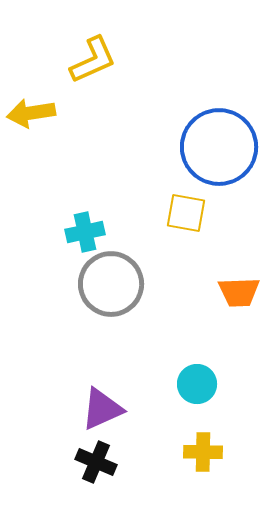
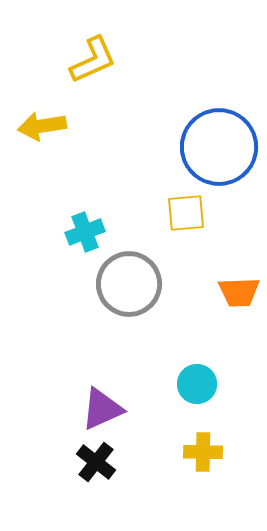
yellow arrow: moved 11 px right, 13 px down
yellow square: rotated 15 degrees counterclockwise
cyan cross: rotated 9 degrees counterclockwise
gray circle: moved 18 px right
black cross: rotated 15 degrees clockwise
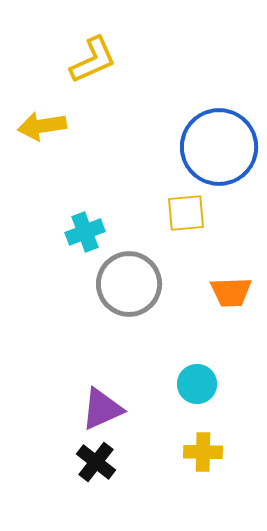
orange trapezoid: moved 8 px left
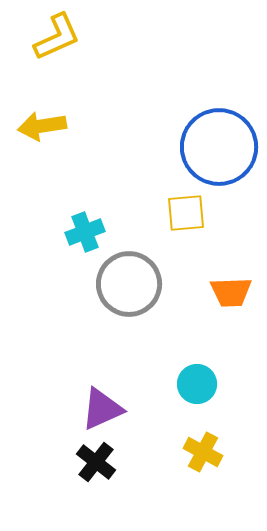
yellow L-shape: moved 36 px left, 23 px up
yellow cross: rotated 27 degrees clockwise
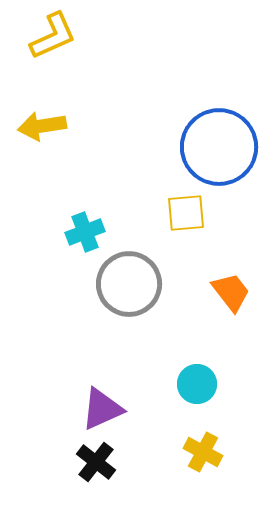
yellow L-shape: moved 4 px left, 1 px up
orange trapezoid: rotated 126 degrees counterclockwise
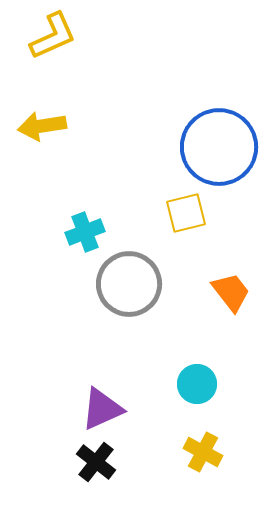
yellow square: rotated 9 degrees counterclockwise
